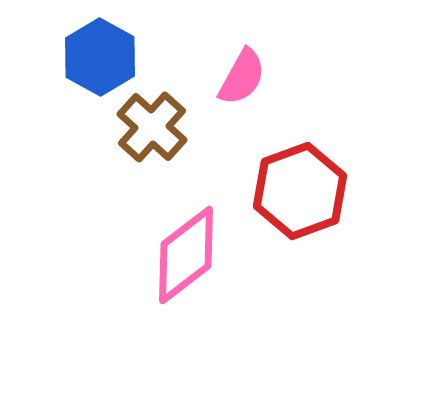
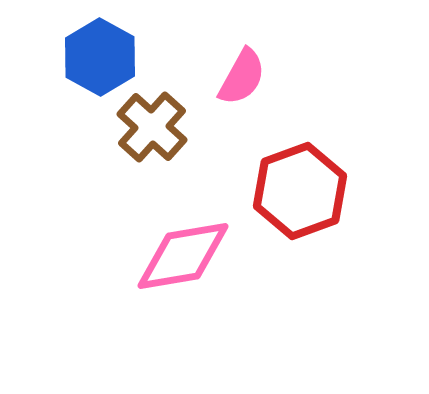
pink diamond: moved 3 px left, 1 px down; rotated 28 degrees clockwise
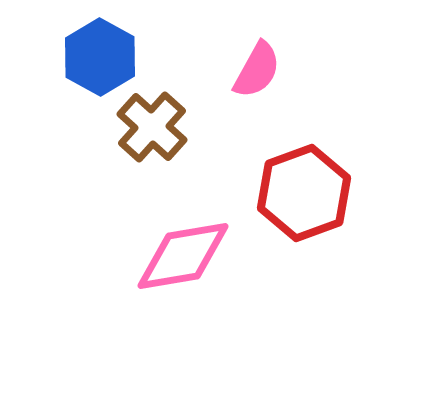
pink semicircle: moved 15 px right, 7 px up
red hexagon: moved 4 px right, 2 px down
